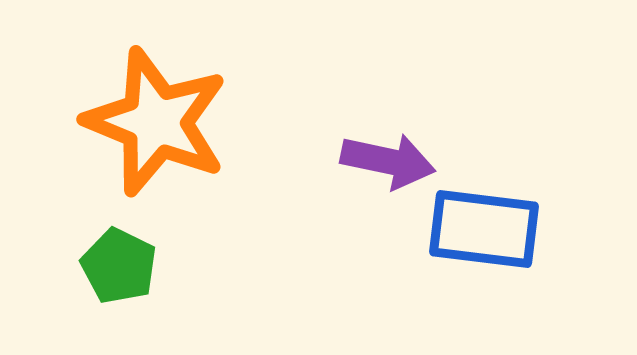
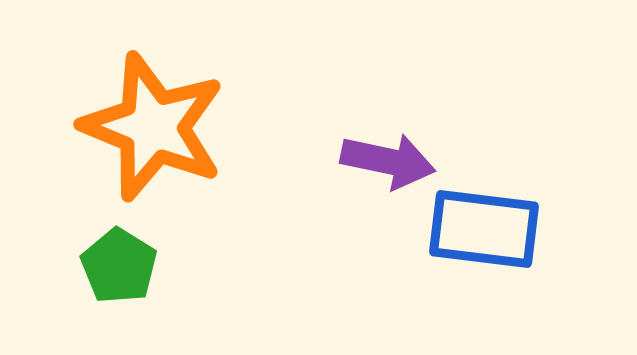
orange star: moved 3 px left, 5 px down
green pentagon: rotated 6 degrees clockwise
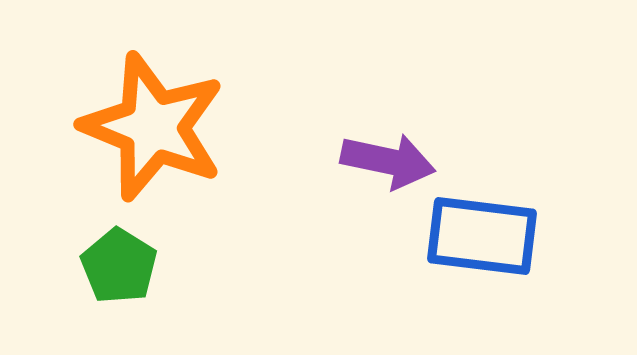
blue rectangle: moved 2 px left, 7 px down
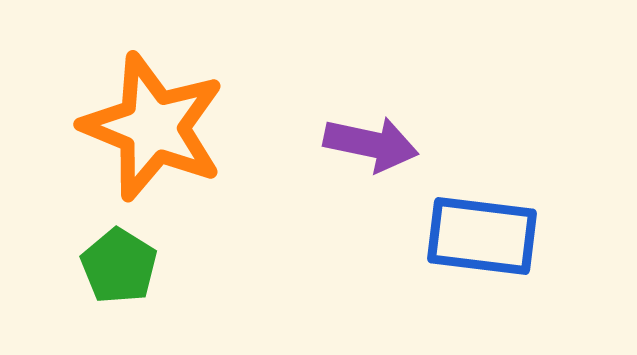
purple arrow: moved 17 px left, 17 px up
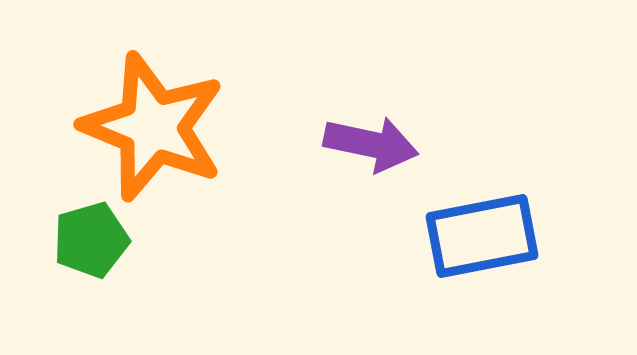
blue rectangle: rotated 18 degrees counterclockwise
green pentagon: moved 28 px left, 26 px up; rotated 24 degrees clockwise
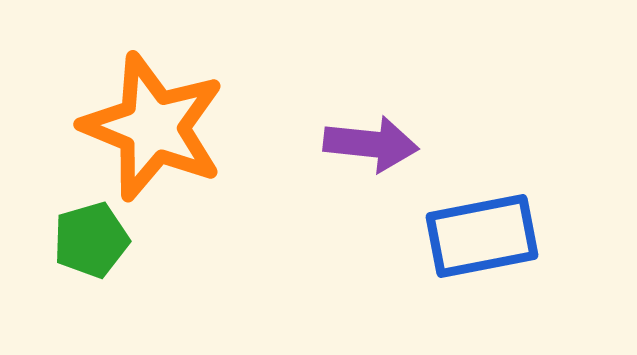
purple arrow: rotated 6 degrees counterclockwise
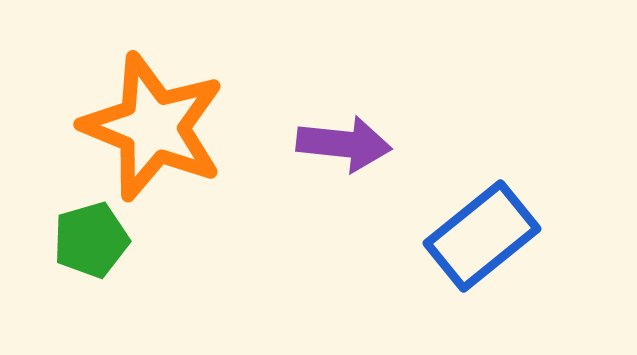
purple arrow: moved 27 px left
blue rectangle: rotated 28 degrees counterclockwise
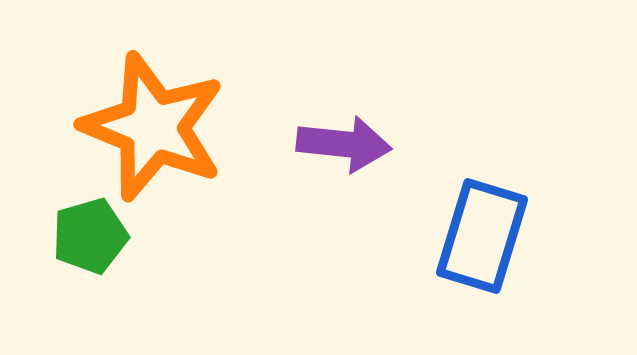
blue rectangle: rotated 34 degrees counterclockwise
green pentagon: moved 1 px left, 4 px up
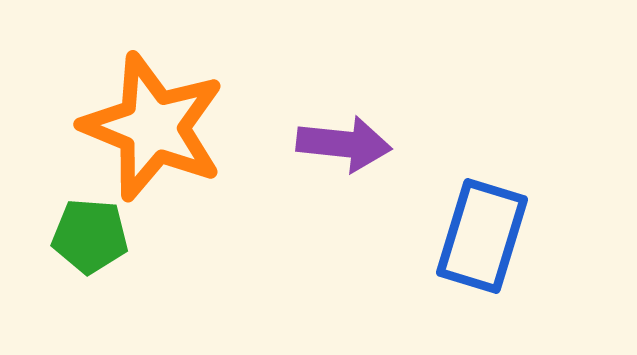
green pentagon: rotated 20 degrees clockwise
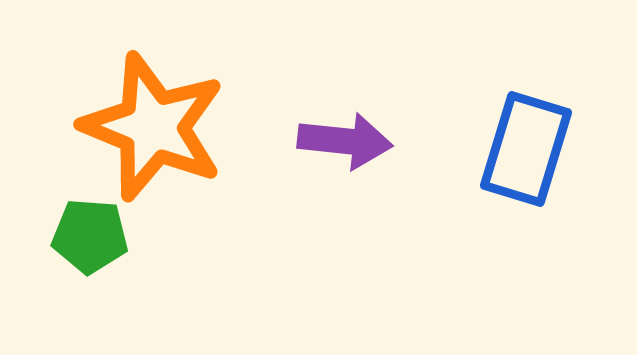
purple arrow: moved 1 px right, 3 px up
blue rectangle: moved 44 px right, 87 px up
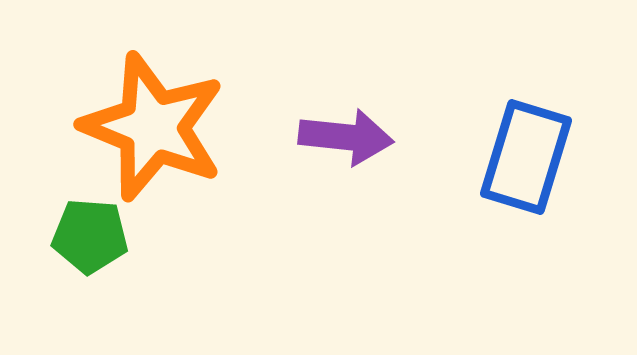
purple arrow: moved 1 px right, 4 px up
blue rectangle: moved 8 px down
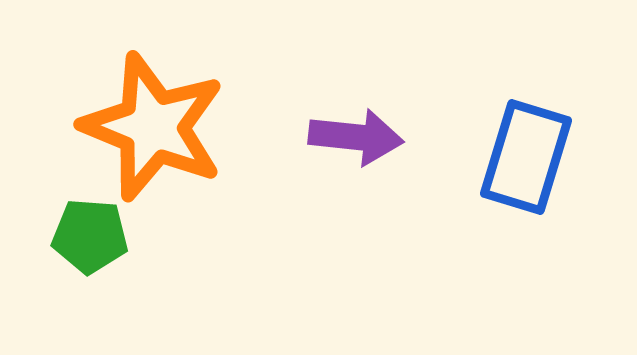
purple arrow: moved 10 px right
